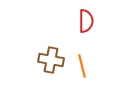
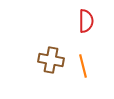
orange line: moved 1 px right
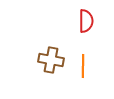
orange line: rotated 15 degrees clockwise
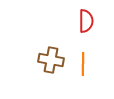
orange line: moved 2 px up
